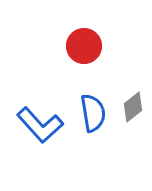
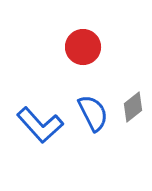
red circle: moved 1 px left, 1 px down
blue semicircle: rotated 18 degrees counterclockwise
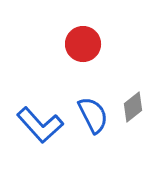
red circle: moved 3 px up
blue semicircle: moved 2 px down
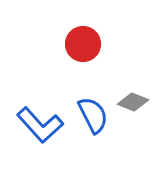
gray diamond: moved 5 px up; rotated 60 degrees clockwise
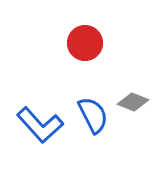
red circle: moved 2 px right, 1 px up
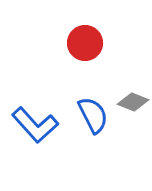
blue L-shape: moved 5 px left
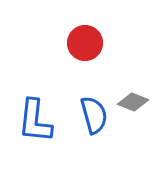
blue semicircle: moved 1 px right; rotated 12 degrees clockwise
blue L-shape: moved 4 px up; rotated 48 degrees clockwise
